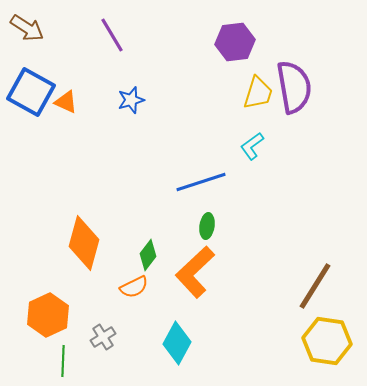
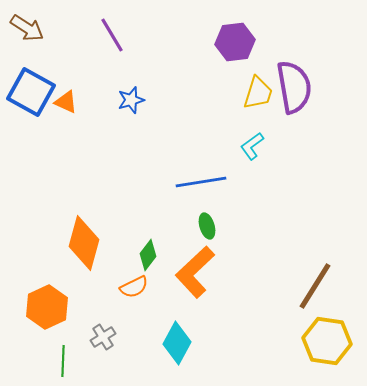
blue line: rotated 9 degrees clockwise
green ellipse: rotated 25 degrees counterclockwise
orange hexagon: moved 1 px left, 8 px up
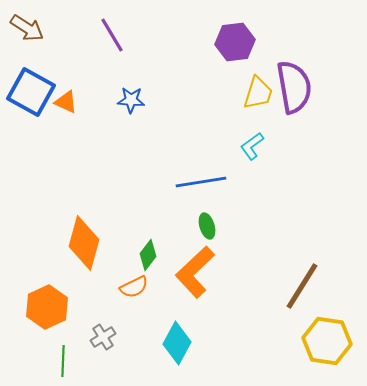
blue star: rotated 20 degrees clockwise
brown line: moved 13 px left
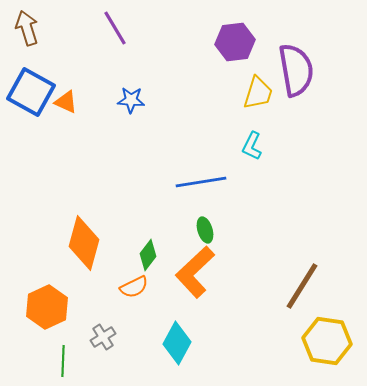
brown arrow: rotated 140 degrees counterclockwise
purple line: moved 3 px right, 7 px up
purple semicircle: moved 2 px right, 17 px up
cyan L-shape: rotated 28 degrees counterclockwise
green ellipse: moved 2 px left, 4 px down
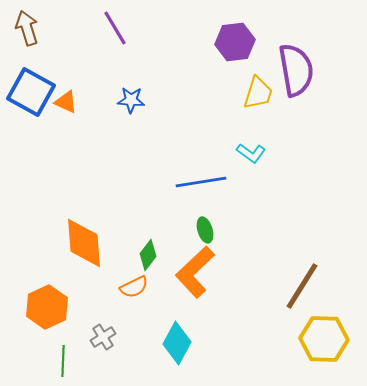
cyan L-shape: moved 1 px left, 7 px down; rotated 80 degrees counterclockwise
orange diamond: rotated 20 degrees counterclockwise
yellow hexagon: moved 3 px left, 2 px up; rotated 6 degrees counterclockwise
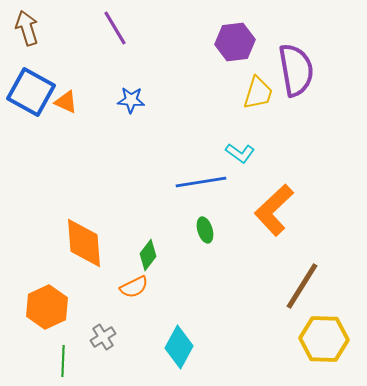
cyan L-shape: moved 11 px left
orange L-shape: moved 79 px right, 62 px up
cyan diamond: moved 2 px right, 4 px down
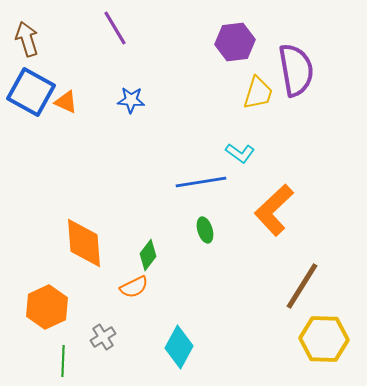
brown arrow: moved 11 px down
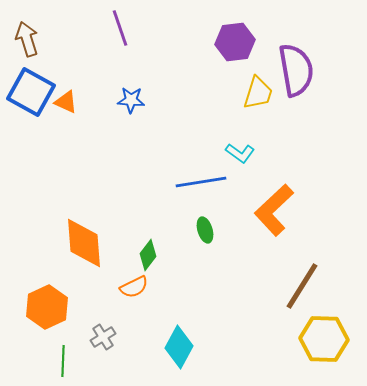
purple line: moved 5 px right; rotated 12 degrees clockwise
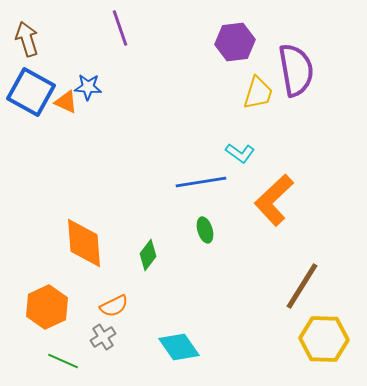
blue star: moved 43 px left, 13 px up
orange L-shape: moved 10 px up
orange semicircle: moved 20 px left, 19 px down
cyan diamond: rotated 63 degrees counterclockwise
green line: rotated 68 degrees counterclockwise
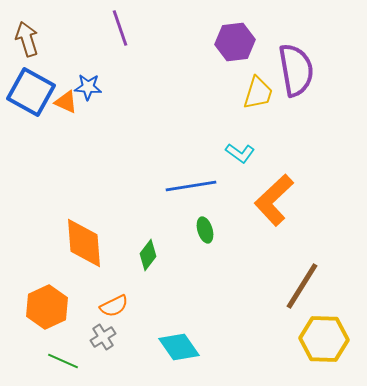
blue line: moved 10 px left, 4 px down
